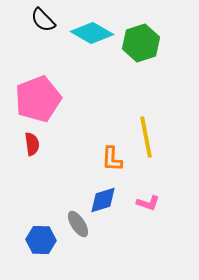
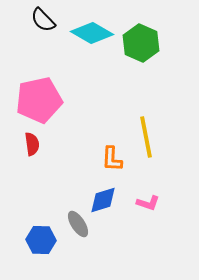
green hexagon: rotated 18 degrees counterclockwise
pink pentagon: moved 1 px right, 1 px down; rotated 9 degrees clockwise
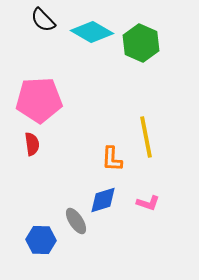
cyan diamond: moved 1 px up
pink pentagon: rotated 9 degrees clockwise
gray ellipse: moved 2 px left, 3 px up
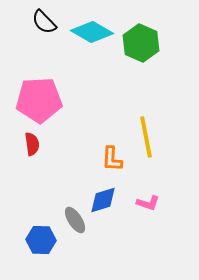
black semicircle: moved 1 px right, 2 px down
gray ellipse: moved 1 px left, 1 px up
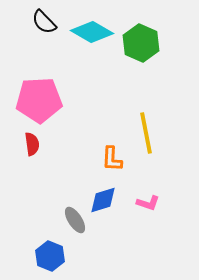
yellow line: moved 4 px up
blue hexagon: moved 9 px right, 16 px down; rotated 20 degrees clockwise
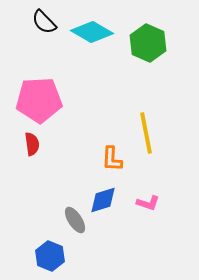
green hexagon: moved 7 px right
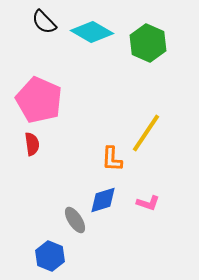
pink pentagon: rotated 27 degrees clockwise
yellow line: rotated 45 degrees clockwise
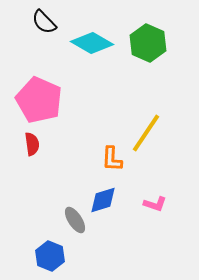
cyan diamond: moved 11 px down
pink L-shape: moved 7 px right, 1 px down
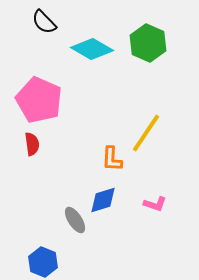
cyan diamond: moved 6 px down
blue hexagon: moved 7 px left, 6 px down
